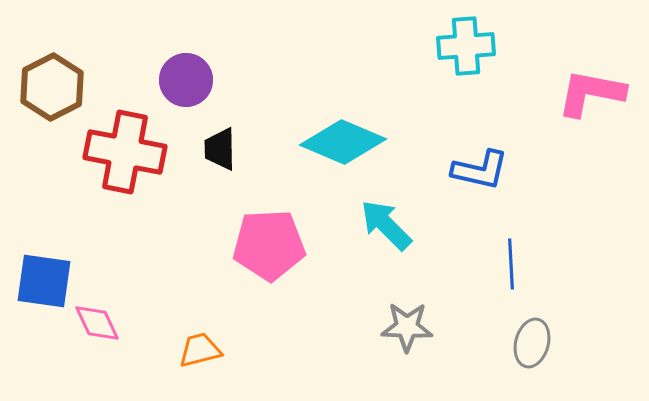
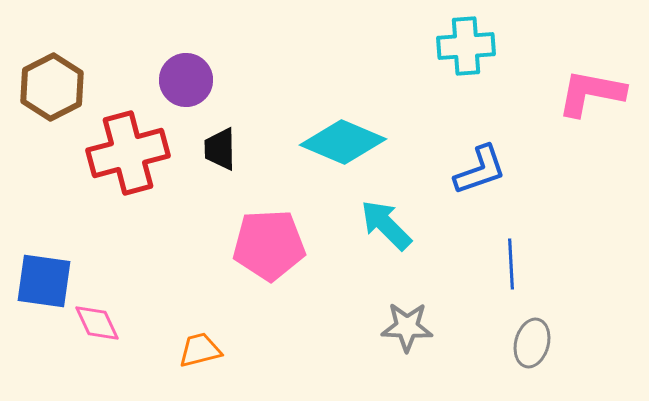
red cross: moved 3 px right, 1 px down; rotated 26 degrees counterclockwise
blue L-shape: rotated 32 degrees counterclockwise
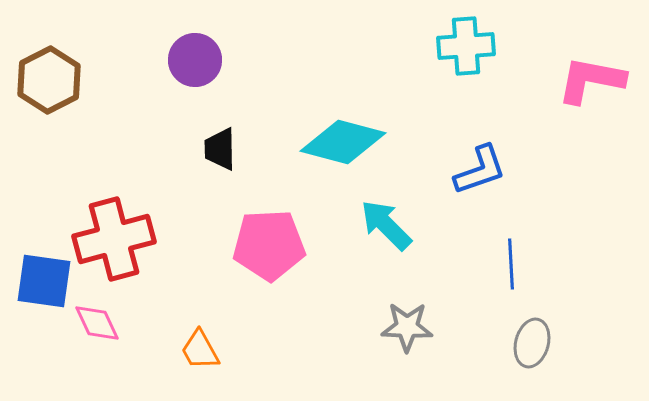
purple circle: moved 9 px right, 20 px up
brown hexagon: moved 3 px left, 7 px up
pink L-shape: moved 13 px up
cyan diamond: rotated 8 degrees counterclockwise
red cross: moved 14 px left, 86 px down
orange trapezoid: rotated 105 degrees counterclockwise
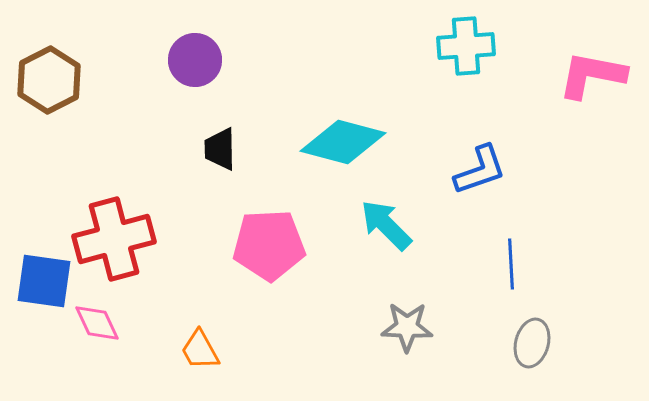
pink L-shape: moved 1 px right, 5 px up
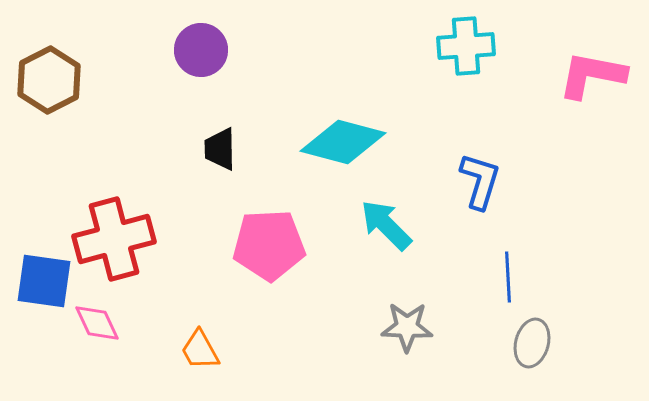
purple circle: moved 6 px right, 10 px up
blue L-shape: moved 11 px down; rotated 54 degrees counterclockwise
blue line: moved 3 px left, 13 px down
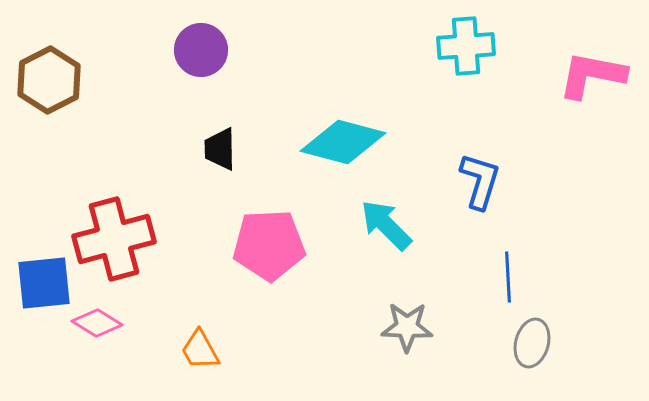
blue square: moved 2 px down; rotated 14 degrees counterclockwise
pink diamond: rotated 33 degrees counterclockwise
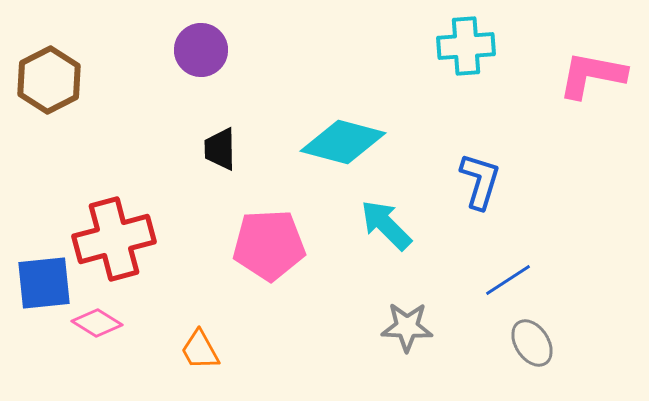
blue line: moved 3 px down; rotated 60 degrees clockwise
gray ellipse: rotated 48 degrees counterclockwise
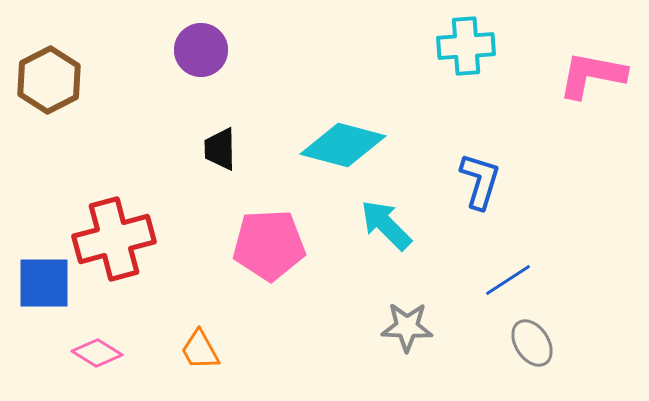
cyan diamond: moved 3 px down
blue square: rotated 6 degrees clockwise
pink diamond: moved 30 px down
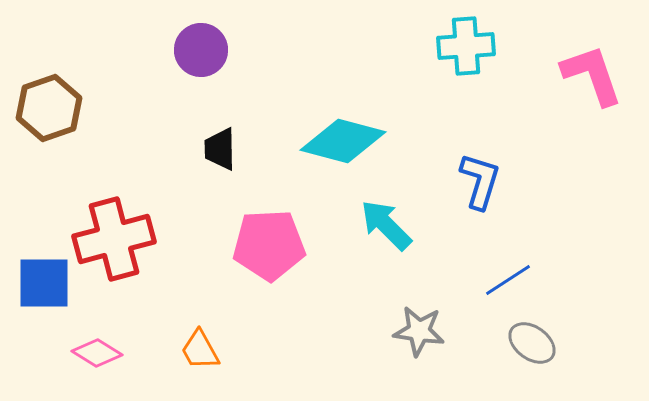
pink L-shape: rotated 60 degrees clockwise
brown hexagon: moved 28 px down; rotated 8 degrees clockwise
cyan diamond: moved 4 px up
gray star: moved 12 px right, 4 px down; rotated 6 degrees clockwise
gray ellipse: rotated 21 degrees counterclockwise
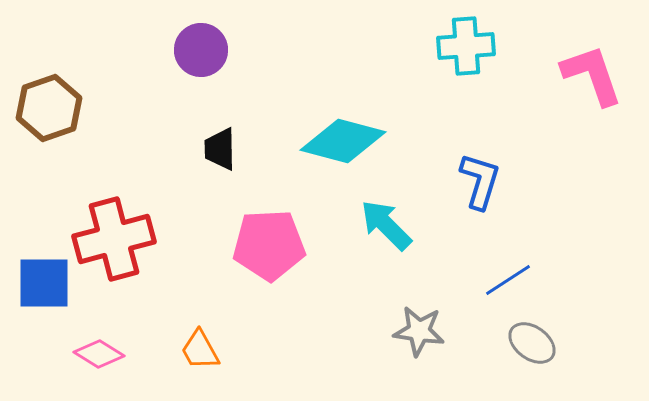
pink diamond: moved 2 px right, 1 px down
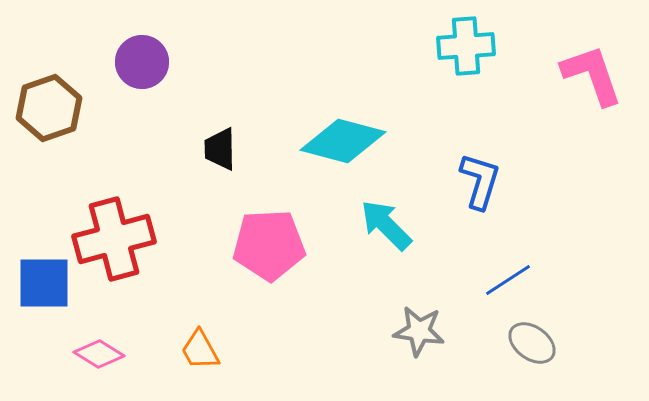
purple circle: moved 59 px left, 12 px down
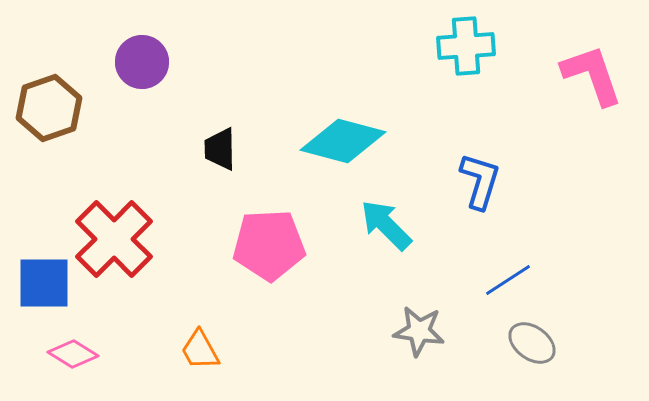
red cross: rotated 30 degrees counterclockwise
pink diamond: moved 26 px left
